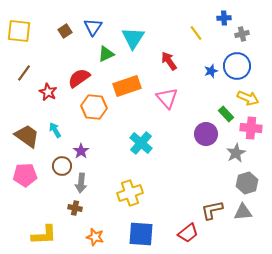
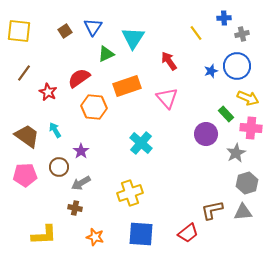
brown circle: moved 3 px left, 1 px down
gray arrow: rotated 54 degrees clockwise
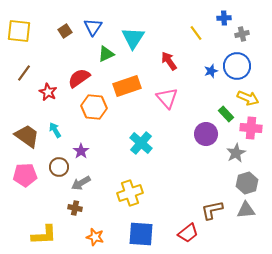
gray triangle: moved 3 px right, 2 px up
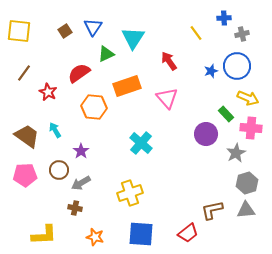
red semicircle: moved 5 px up
brown circle: moved 3 px down
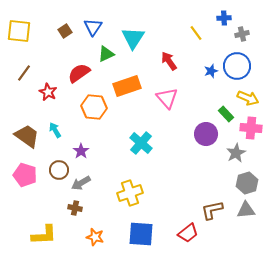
pink pentagon: rotated 20 degrees clockwise
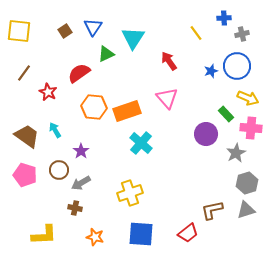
orange rectangle: moved 25 px down
gray triangle: rotated 12 degrees counterclockwise
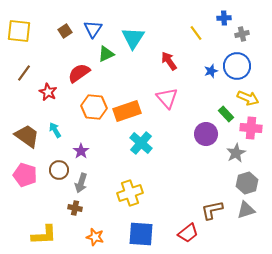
blue triangle: moved 2 px down
gray arrow: rotated 42 degrees counterclockwise
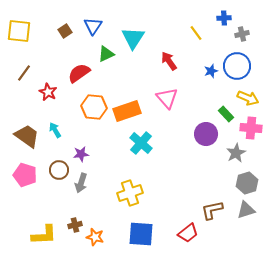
blue triangle: moved 3 px up
purple star: moved 3 px down; rotated 28 degrees clockwise
brown cross: moved 17 px down; rotated 24 degrees counterclockwise
